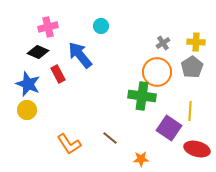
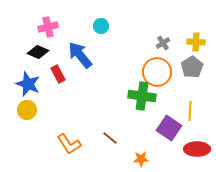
red ellipse: rotated 15 degrees counterclockwise
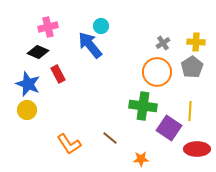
blue arrow: moved 10 px right, 10 px up
green cross: moved 1 px right, 10 px down
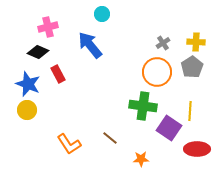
cyan circle: moved 1 px right, 12 px up
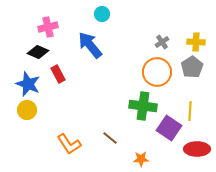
gray cross: moved 1 px left, 1 px up
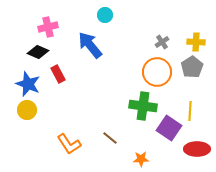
cyan circle: moved 3 px right, 1 px down
